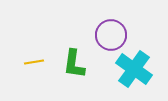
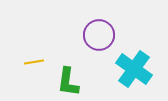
purple circle: moved 12 px left
green L-shape: moved 6 px left, 18 px down
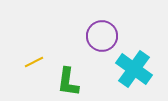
purple circle: moved 3 px right, 1 px down
yellow line: rotated 18 degrees counterclockwise
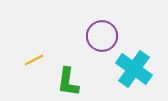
yellow line: moved 2 px up
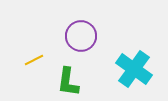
purple circle: moved 21 px left
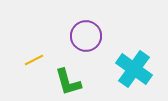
purple circle: moved 5 px right
green L-shape: rotated 24 degrees counterclockwise
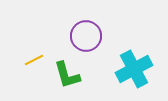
cyan cross: rotated 27 degrees clockwise
green L-shape: moved 1 px left, 7 px up
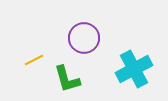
purple circle: moved 2 px left, 2 px down
green L-shape: moved 4 px down
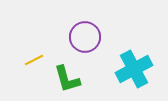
purple circle: moved 1 px right, 1 px up
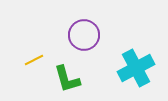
purple circle: moved 1 px left, 2 px up
cyan cross: moved 2 px right, 1 px up
